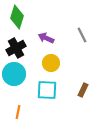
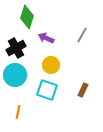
green diamond: moved 10 px right
gray line: rotated 56 degrees clockwise
yellow circle: moved 2 px down
cyan circle: moved 1 px right, 1 px down
cyan square: rotated 15 degrees clockwise
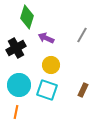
cyan circle: moved 4 px right, 10 px down
orange line: moved 2 px left
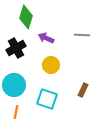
green diamond: moved 1 px left
gray line: rotated 63 degrees clockwise
cyan circle: moved 5 px left
cyan square: moved 9 px down
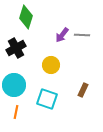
purple arrow: moved 16 px right, 3 px up; rotated 77 degrees counterclockwise
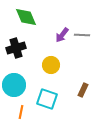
green diamond: rotated 40 degrees counterclockwise
black cross: rotated 12 degrees clockwise
orange line: moved 5 px right
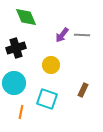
cyan circle: moved 2 px up
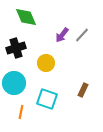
gray line: rotated 49 degrees counterclockwise
yellow circle: moved 5 px left, 2 px up
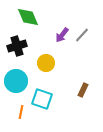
green diamond: moved 2 px right
black cross: moved 1 px right, 2 px up
cyan circle: moved 2 px right, 2 px up
cyan square: moved 5 px left
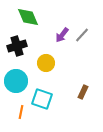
brown rectangle: moved 2 px down
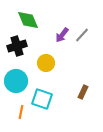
green diamond: moved 3 px down
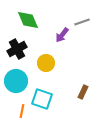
gray line: moved 13 px up; rotated 28 degrees clockwise
black cross: moved 3 px down; rotated 12 degrees counterclockwise
orange line: moved 1 px right, 1 px up
